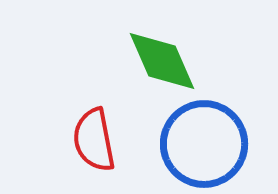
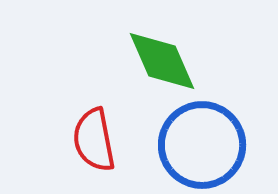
blue circle: moved 2 px left, 1 px down
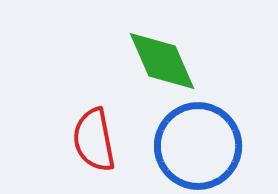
blue circle: moved 4 px left, 1 px down
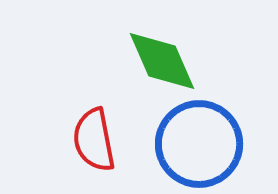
blue circle: moved 1 px right, 2 px up
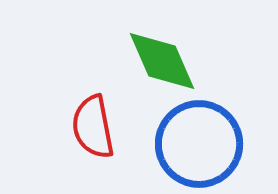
red semicircle: moved 1 px left, 13 px up
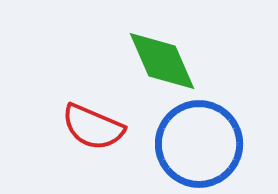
red semicircle: rotated 56 degrees counterclockwise
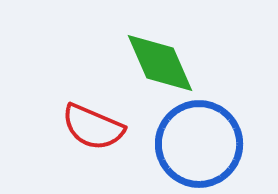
green diamond: moved 2 px left, 2 px down
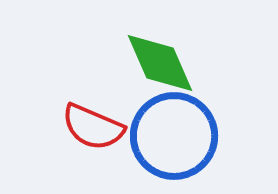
blue circle: moved 25 px left, 8 px up
